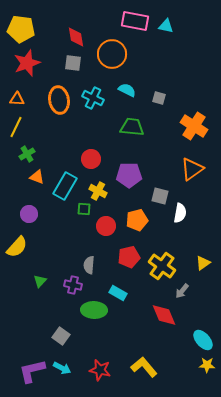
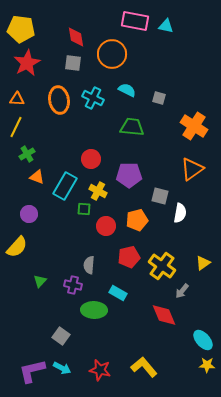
red star at (27, 63): rotated 8 degrees counterclockwise
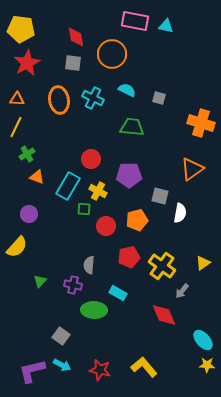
orange cross at (194, 126): moved 7 px right, 3 px up; rotated 16 degrees counterclockwise
cyan rectangle at (65, 186): moved 3 px right
cyan arrow at (62, 368): moved 3 px up
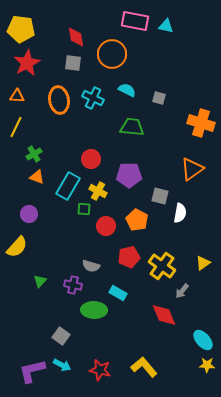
orange triangle at (17, 99): moved 3 px up
green cross at (27, 154): moved 7 px right
orange pentagon at (137, 220): rotated 30 degrees counterclockwise
gray semicircle at (89, 265): moved 2 px right, 1 px down; rotated 78 degrees counterclockwise
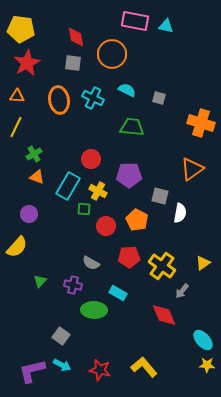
red pentagon at (129, 257): rotated 10 degrees clockwise
gray semicircle at (91, 266): moved 3 px up; rotated 12 degrees clockwise
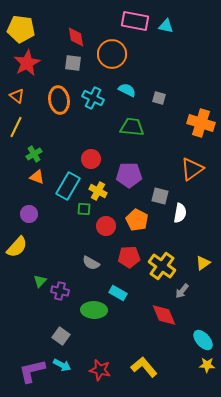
orange triangle at (17, 96): rotated 35 degrees clockwise
purple cross at (73, 285): moved 13 px left, 6 px down
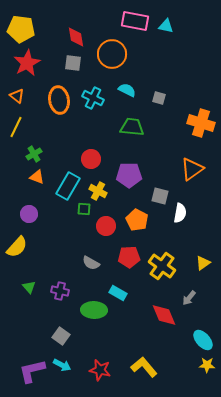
green triangle at (40, 281): moved 11 px left, 6 px down; rotated 24 degrees counterclockwise
gray arrow at (182, 291): moved 7 px right, 7 px down
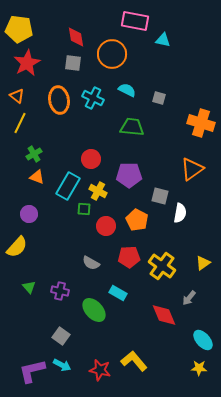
cyan triangle at (166, 26): moved 3 px left, 14 px down
yellow pentagon at (21, 29): moved 2 px left
yellow line at (16, 127): moved 4 px right, 4 px up
green ellipse at (94, 310): rotated 45 degrees clockwise
yellow star at (207, 365): moved 8 px left, 3 px down
yellow L-shape at (144, 367): moved 10 px left, 6 px up
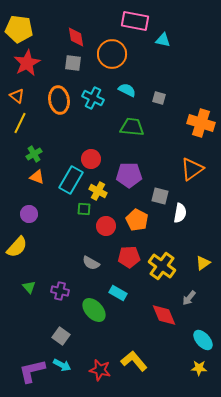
cyan rectangle at (68, 186): moved 3 px right, 6 px up
